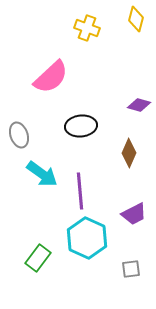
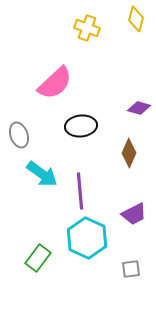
pink semicircle: moved 4 px right, 6 px down
purple diamond: moved 3 px down
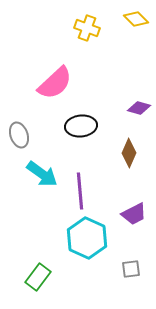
yellow diamond: rotated 60 degrees counterclockwise
green rectangle: moved 19 px down
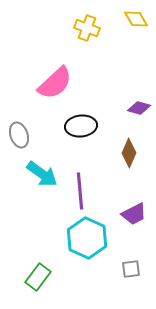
yellow diamond: rotated 15 degrees clockwise
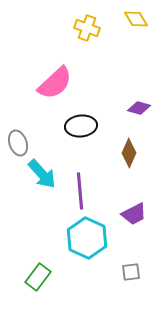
gray ellipse: moved 1 px left, 8 px down
cyan arrow: rotated 12 degrees clockwise
gray square: moved 3 px down
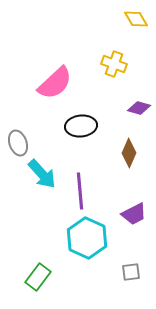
yellow cross: moved 27 px right, 36 px down
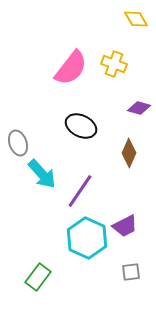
pink semicircle: moved 16 px right, 15 px up; rotated 9 degrees counterclockwise
black ellipse: rotated 32 degrees clockwise
purple line: rotated 39 degrees clockwise
purple trapezoid: moved 9 px left, 12 px down
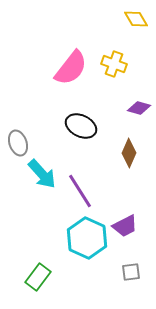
purple line: rotated 66 degrees counterclockwise
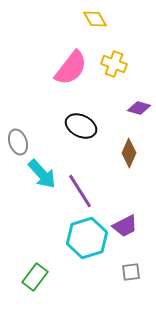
yellow diamond: moved 41 px left
gray ellipse: moved 1 px up
cyan hexagon: rotated 18 degrees clockwise
green rectangle: moved 3 px left
